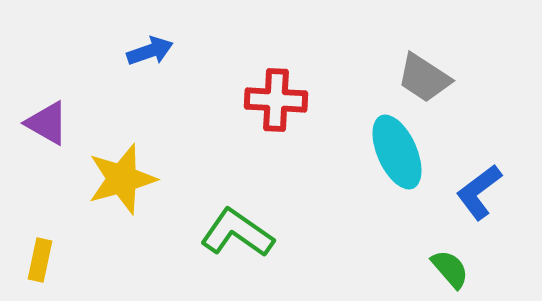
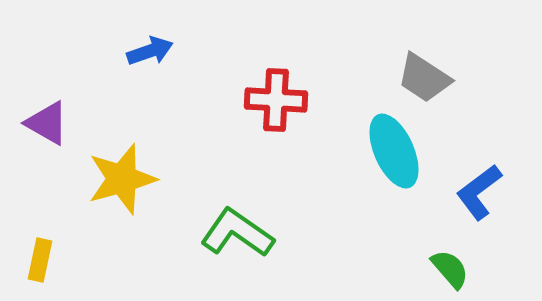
cyan ellipse: moved 3 px left, 1 px up
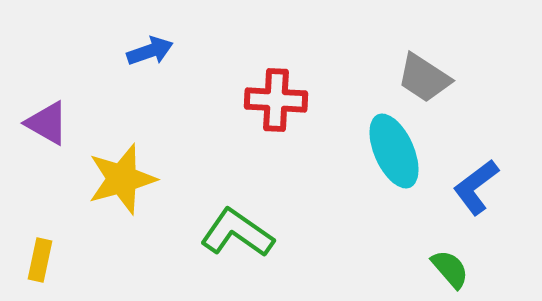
blue L-shape: moved 3 px left, 5 px up
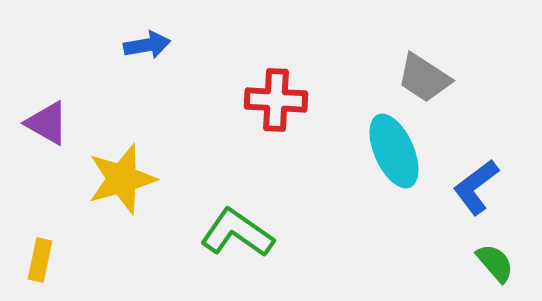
blue arrow: moved 3 px left, 6 px up; rotated 9 degrees clockwise
green semicircle: moved 45 px right, 6 px up
